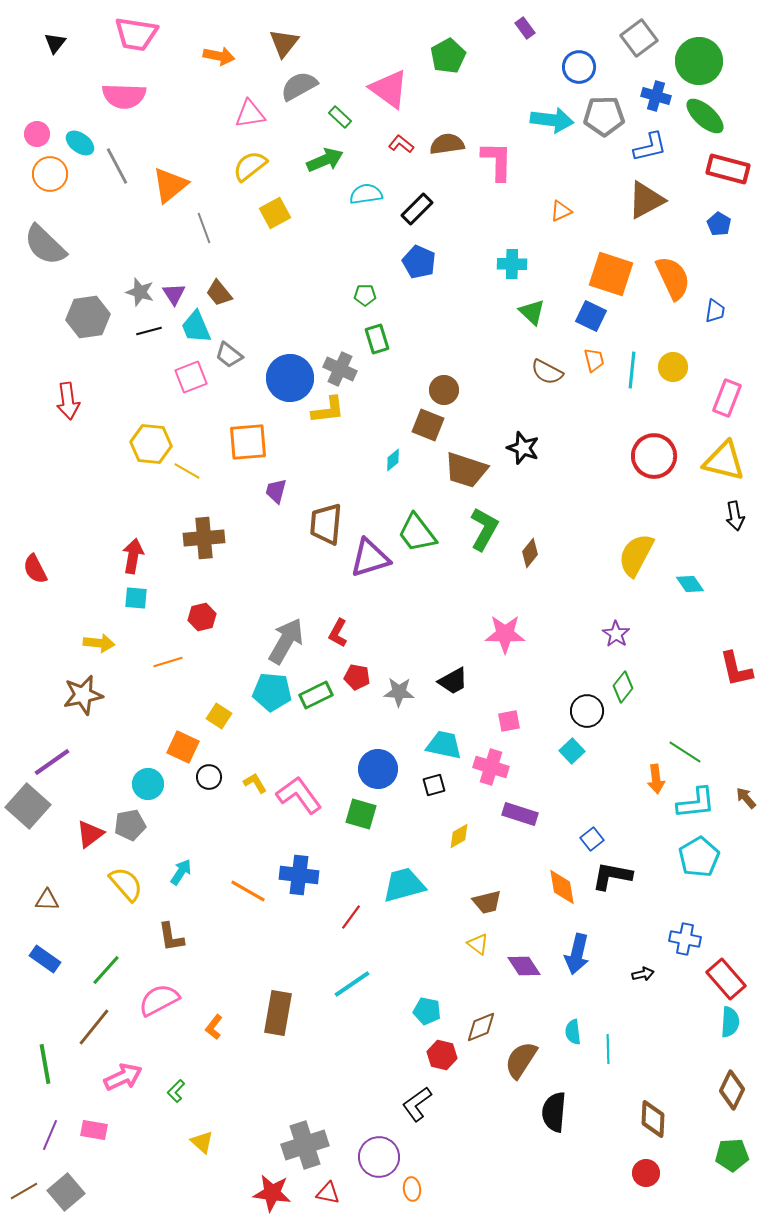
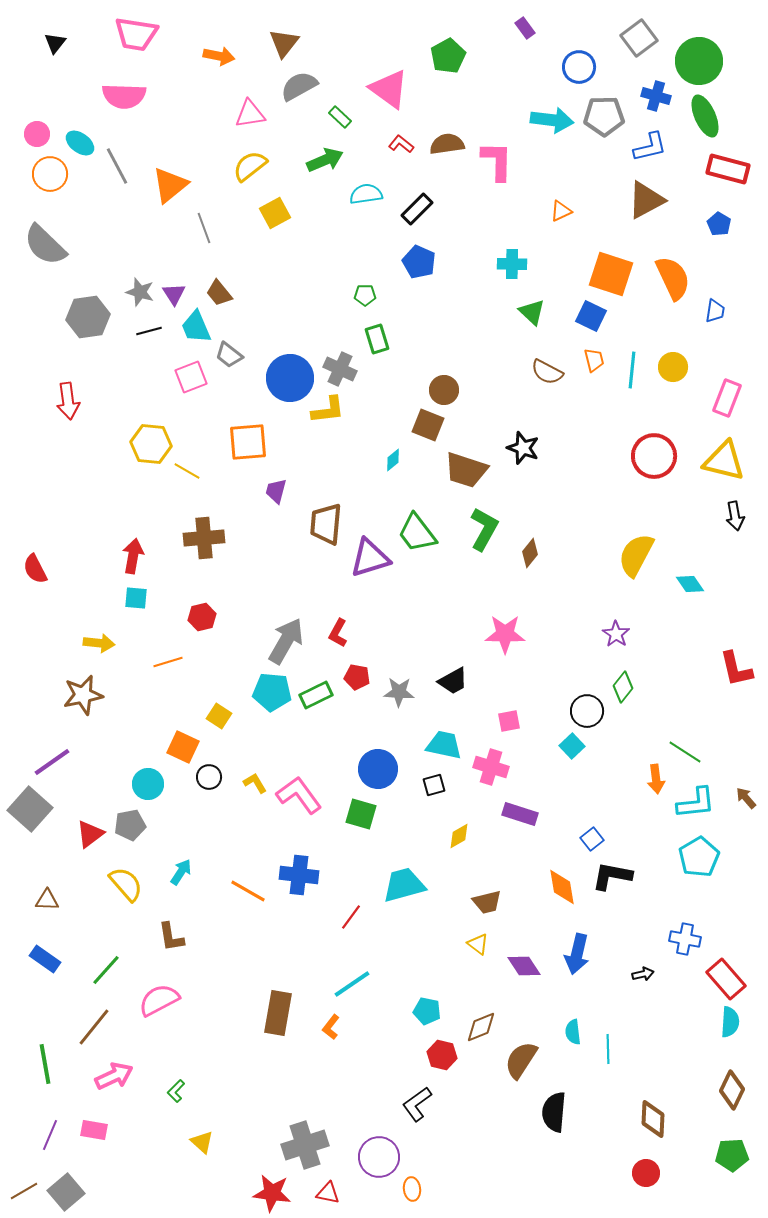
green ellipse at (705, 116): rotated 24 degrees clockwise
cyan square at (572, 751): moved 5 px up
gray square at (28, 806): moved 2 px right, 3 px down
orange L-shape at (214, 1027): moved 117 px right
pink arrow at (123, 1077): moved 9 px left, 1 px up
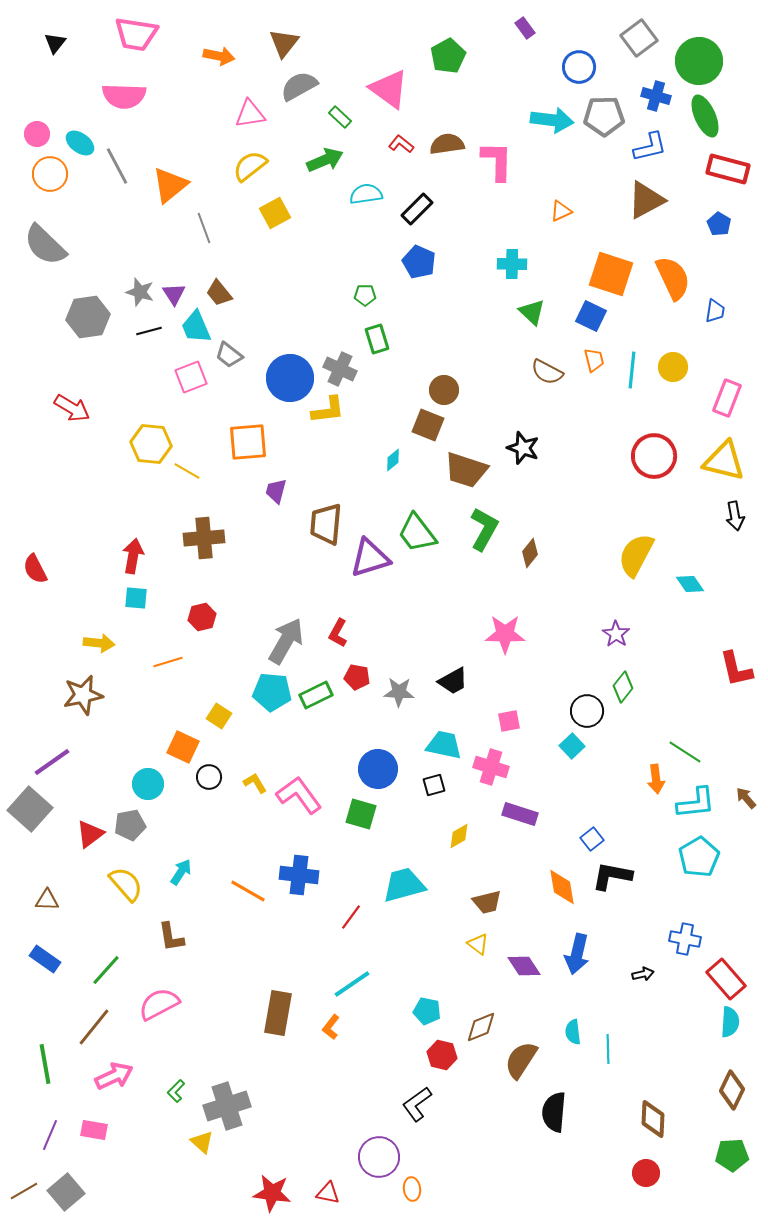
red arrow at (68, 401): moved 4 px right, 7 px down; rotated 51 degrees counterclockwise
pink semicircle at (159, 1000): moved 4 px down
gray cross at (305, 1145): moved 78 px left, 39 px up
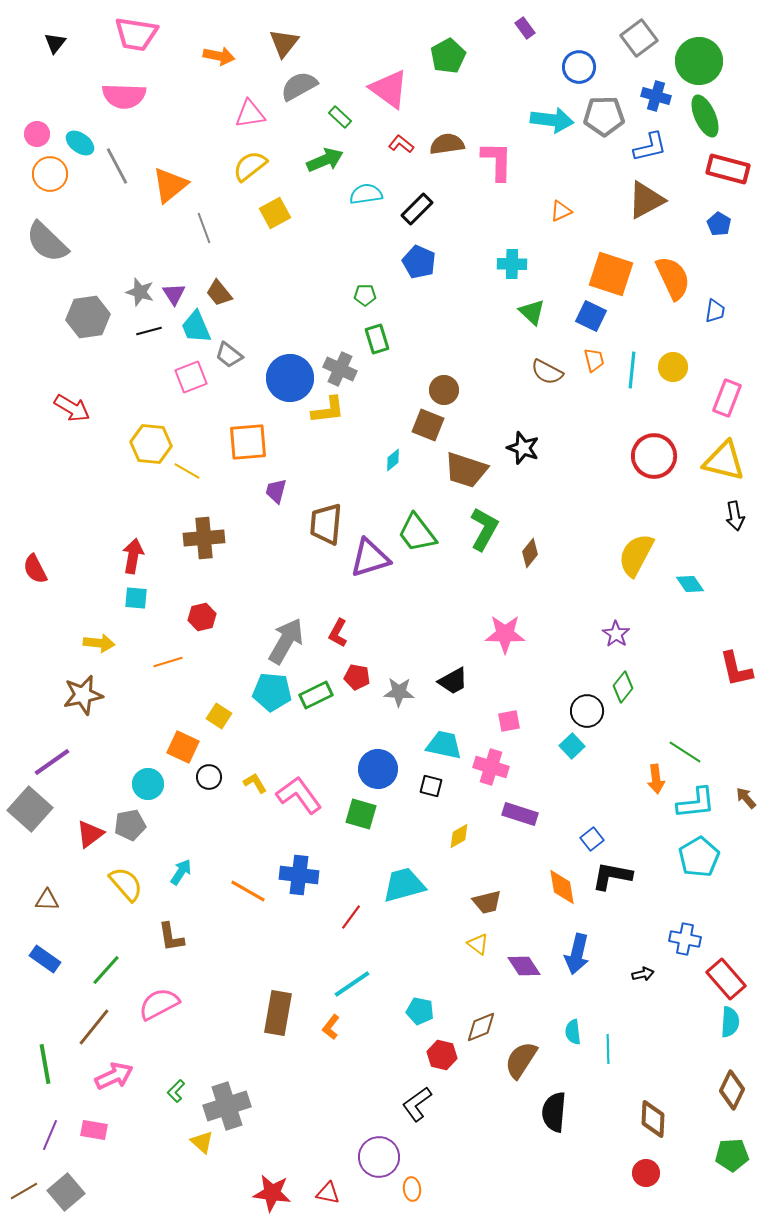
gray semicircle at (45, 245): moved 2 px right, 3 px up
black square at (434, 785): moved 3 px left, 1 px down; rotated 30 degrees clockwise
cyan pentagon at (427, 1011): moved 7 px left
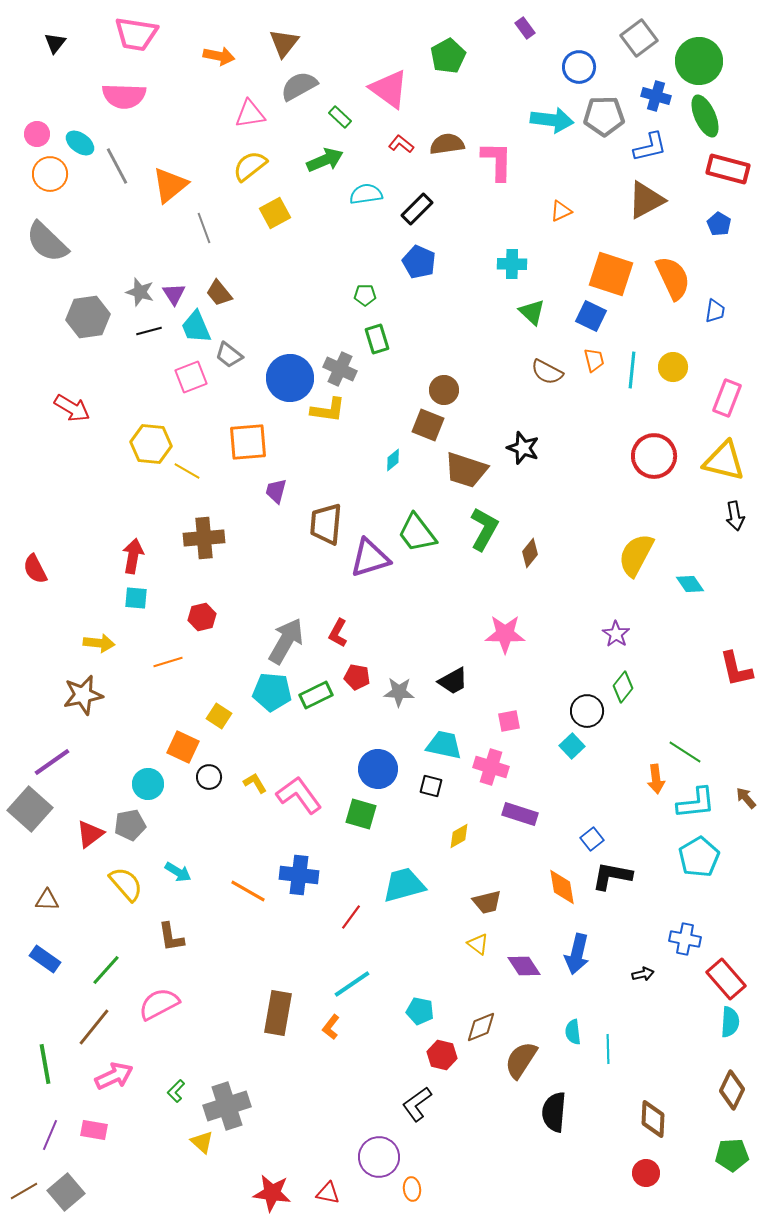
yellow L-shape at (328, 410): rotated 15 degrees clockwise
cyan arrow at (181, 872): moved 3 px left; rotated 88 degrees clockwise
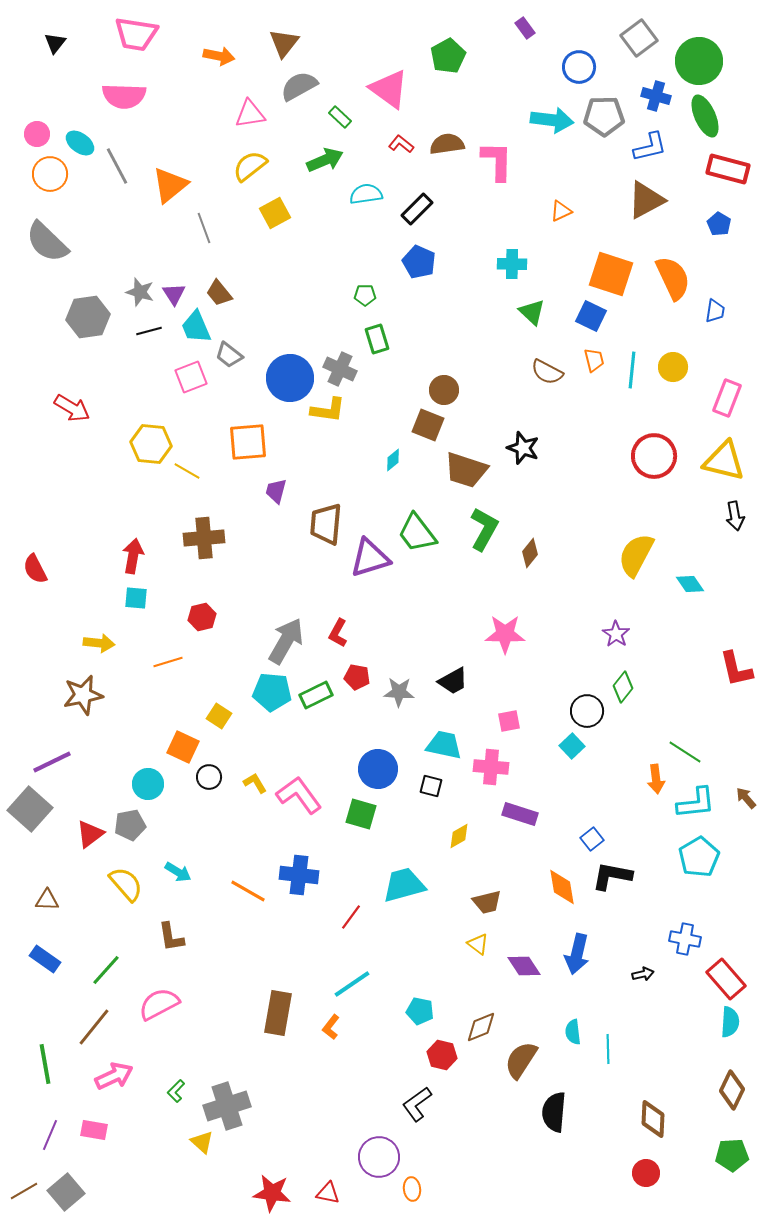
purple line at (52, 762): rotated 9 degrees clockwise
pink cross at (491, 767): rotated 12 degrees counterclockwise
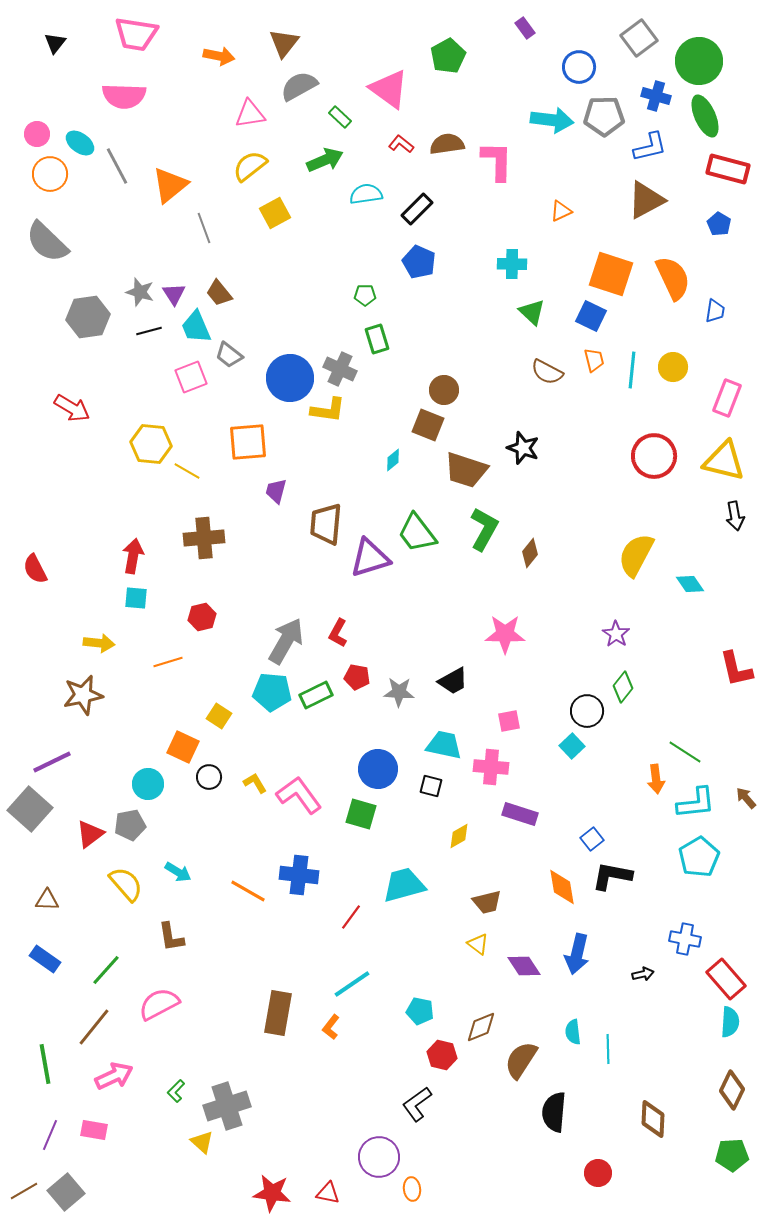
red circle at (646, 1173): moved 48 px left
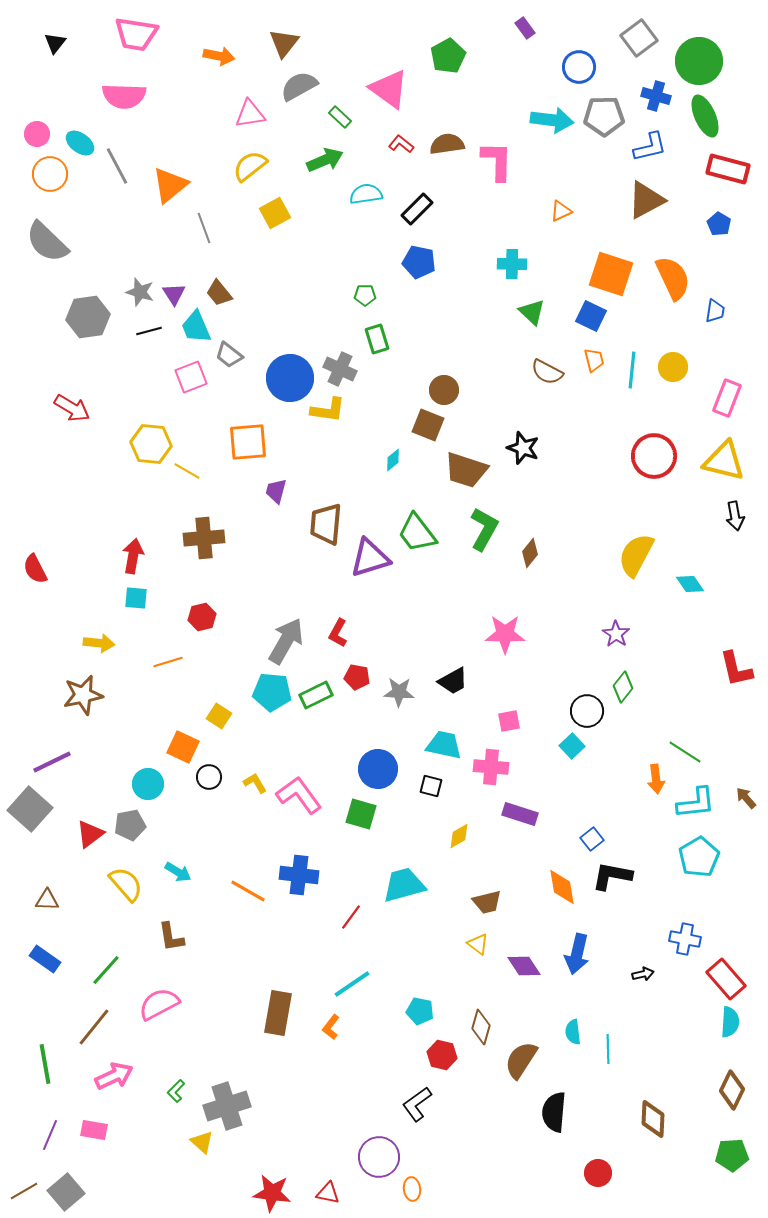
blue pentagon at (419, 262): rotated 12 degrees counterclockwise
brown diamond at (481, 1027): rotated 52 degrees counterclockwise
